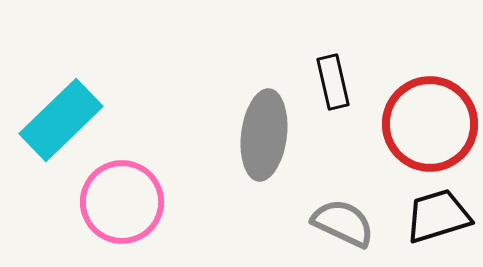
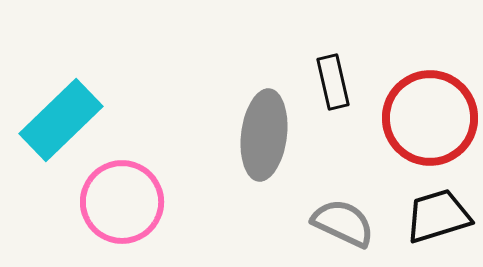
red circle: moved 6 px up
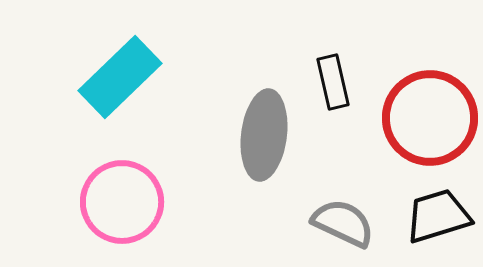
cyan rectangle: moved 59 px right, 43 px up
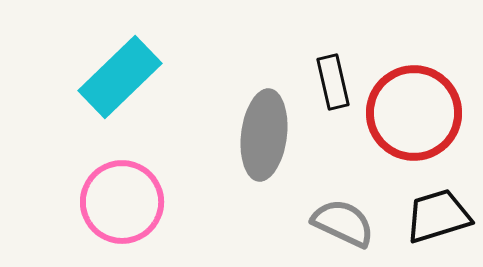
red circle: moved 16 px left, 5 px up
